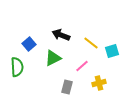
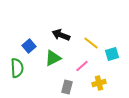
blue square: moved 2 px down
cyan square: moved 3 px down
green semicircle: moved 1 px down
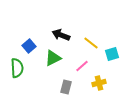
gray rectangle: moved 1 px left
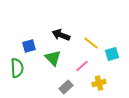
blue square: rotated 24 degrees clockwise
green triangle: rotated 48 degrees counterclockwise
gray rectangle: rotated 32 degrees clockwise
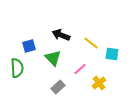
cyan square: rotated 24 degrees clockwise
pink line: moved 2 px left, 3 px down
yellow cross: rotated 24 degrees counterclockwise
gray rectangle: moved 8 px left
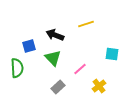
black arrow: moved 6 px left
yellow line: moved 5 px left, 19 px up; rotated 56 degrees counterclockwise
yellow cross: moved 3 px down
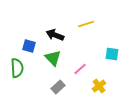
blue square: rotated 32 degrees clockwise
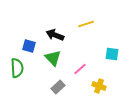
yellow cross: rotated 32 degrees counterclockwise
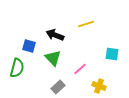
green semicircle: rotated 18 degrees clockwise
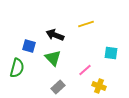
cyan square: moved 1 px left, 1 px up
pink line: moved 5 px right, 1 px down
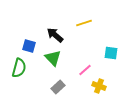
yellow line: moved 2 px left, 1 px up
black arrow: rotated 18 degrees clockwise
green semicircle: moved 2 px right
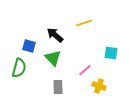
gray rectangle: rotated 48 degrees counterclockwise
